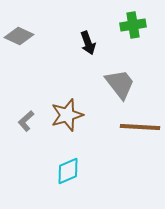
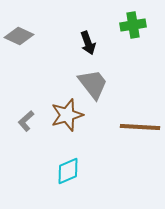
gray trapezoid: moved 27 px left
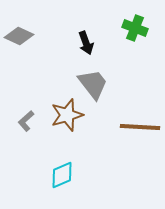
green cross: moved 2 px right, 3 px down; rotated 30 degrees clockwise
black arrow: moved 2 px left
cyan diamond: moved 6 px left, 4 px down
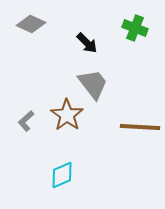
gray diamond: moved 12 px right, 12 px up
black arrow: moved 1 px right; rotated 25 degrees counterclockwise
brown star: rotated 20 degrees counterclockwise
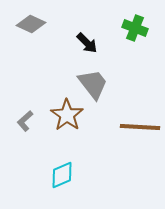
gray L-shape: moved 1 px left
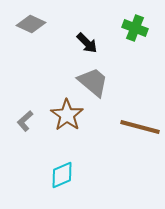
gray trapezoid: moved 2 px up; rotated 12 degrees counterclockwise
brown line: rotated 12 degrees clockwise
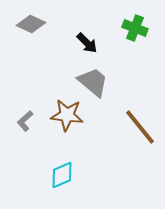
brown star: rotated 28 degrees counterclockwise
brown line: rotated 36 degrees clockwise
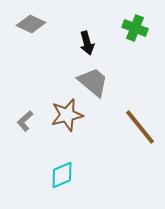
black arrow: rotated 30 degrees clockwise
brown star: rotated 20 degrees counterclockwise
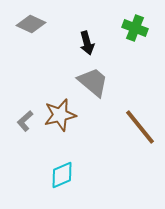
brown star: moved 7 px left
